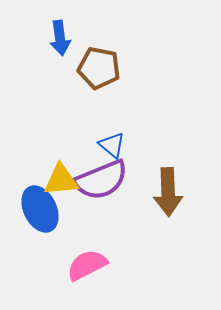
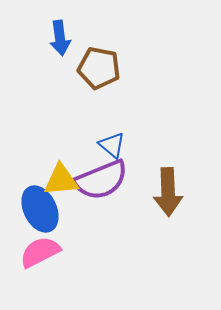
pink semicircle: moved 47 px left, 13 px up
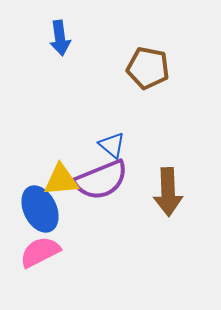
brown pentagon: moved 49 px right
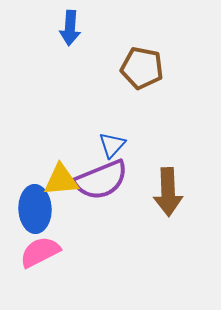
blue arrow: moved 10 px right, 10 px up; rotated 12 degrees clockwise
brown pentagon: moved 6 px left
blue triangle: rotated 32 degrees clockwise
blue ellipse: moved 5 px left; rotated 24 degrees clockwise
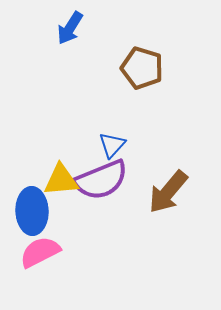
blue arrow: rotated 28 degrees clockwise
brown pentagon: rotated 6 degrees clockwise
brown arrow: rotated 42 degrees clockwise
blue ellipse: moved 3 px left, 2 px down
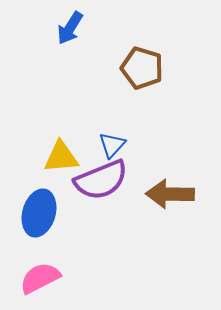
yellow triangle: moved 23 px up
brown arrow: moved 2 px right, 2 px down; rotated 51 degrees clockwise
blue ellipse: moved 7 px right, 2 px down; rotated 18 degrees clockwise
pink semicircle: moved 26 px down
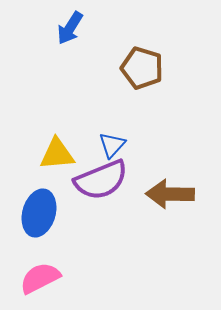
yellow triangle: moved 4 px left, 3 px up
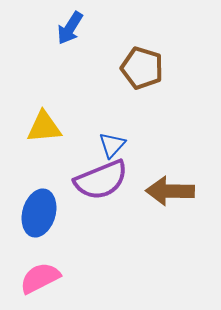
yellow triangle: moved 13 px left, 27 px up
brown arrow: moved 3 px up
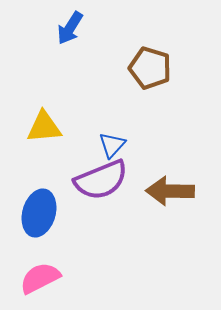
brown pentagon: moved 8 px right
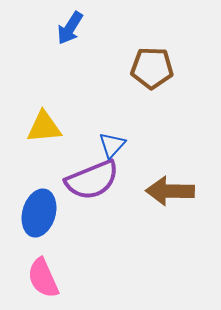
brown pentagon: moved 2 px right; rotated 15 degrees counterclockwise
purple semicircle: moved 9 px left
pink semicircle: moved 3 px right; rotated 87 degrees counterclockwise
